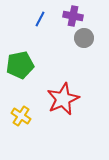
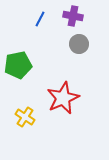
gray circle: moved 5 px left, 6 px down
green pentagon: moved 2 px left
red star: moved 1 px up
yellow cross: moved 4 px right, 1 px down
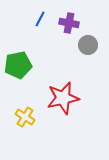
purple cross: moved 4 px left, 7 px down
gray circle: moved 9 px right, 1 px down
red star: rotated 12 degrees clockwise
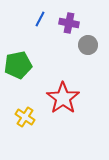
red star: rotated 24 degrees counterclockwise
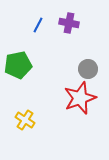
blue line: moved 2 px left, 6 px down
gray circle: moved 24 px down
red star: moved 17 px right; rotated 16 degrees clockwise
yellow cross: moved 3 px down
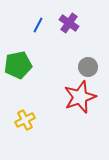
purple cross: rotated 24 degrees clockwise
gray circle: moved 2 px up
red star: moved 1 px up
yellow cross: rotated 30 degrees clockwise
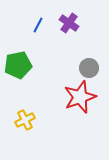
gray circle: moved 1 px right, 1 px down
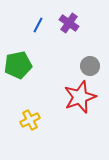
gray circle: moved 1 px right, 2 px up
yellow cross: moved 5 px right
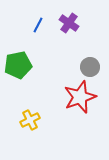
gray circle: moved 1 px down
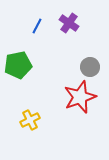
blue line: moved 1 px left, 1 px down
